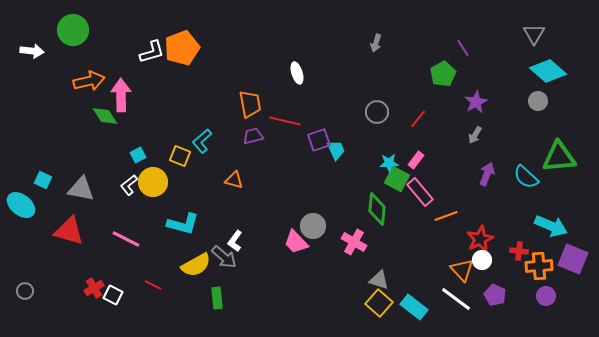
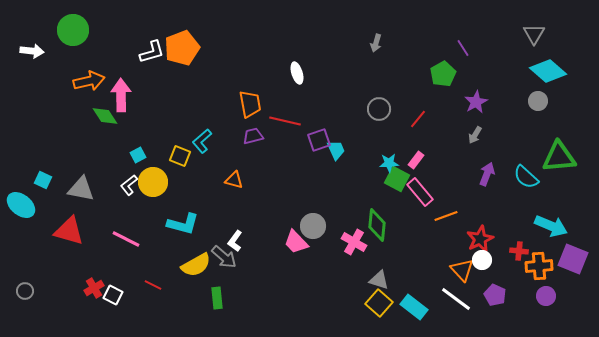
gray circle at (377, 112): moved 2 px right, 3 px up
green diamond at (377, 209): moved 16 px down
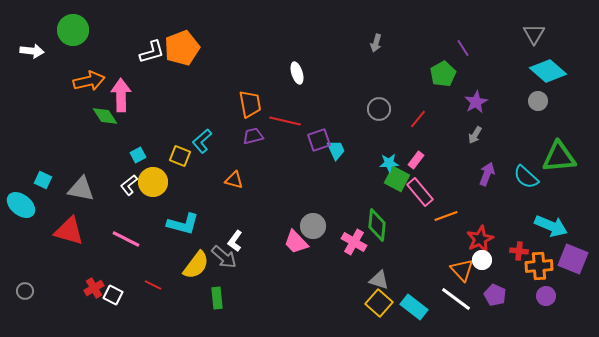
yellow semicircle at (196, 265): rotated 24 degrees counterclockwise
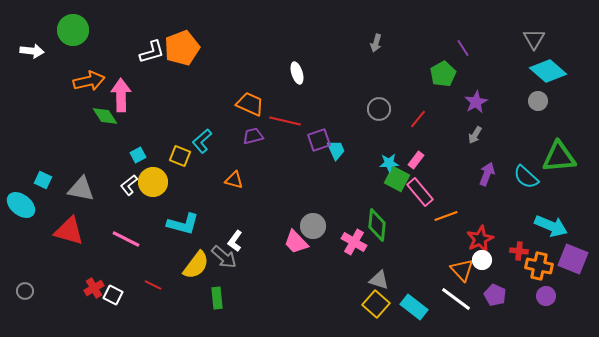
gray triangle at (534, 34): moved 5 px down
orange trapezoid at (250, 104): rotated 56 degrees counterclockwise
orange cross at (539, 266): rotated 16 degrees clockwise
yellow square at (379, 303): moved 3 px left, 1 px down
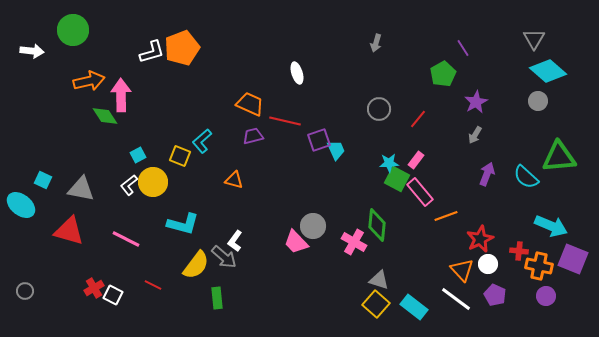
white circle at (482, 260): moved 6 px right, 4 px down
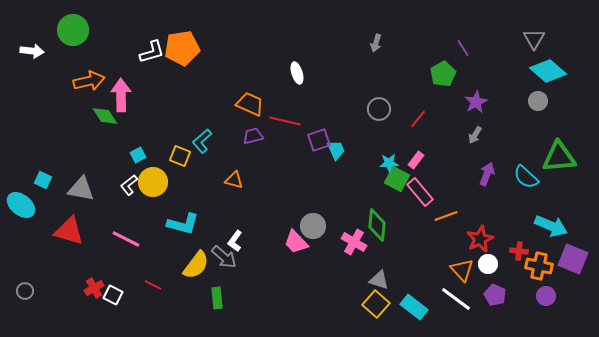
orange pentagon at (182, 48): rotated 12 degrees clockwise
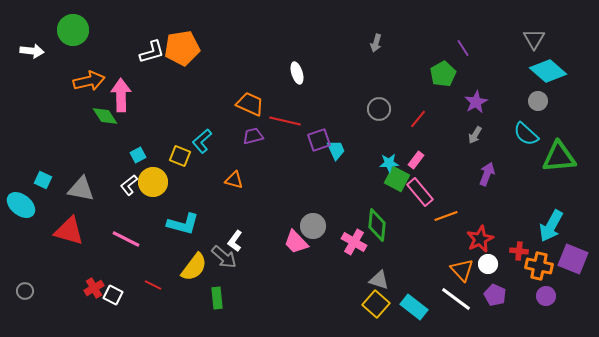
cyan semicircle at (526, 177): moved 43 px up
cyan arrow at (551, 226): rotated 96 degrees clockwise
yellow semicircle at (196, 265): moved 2 px left, 2 px down
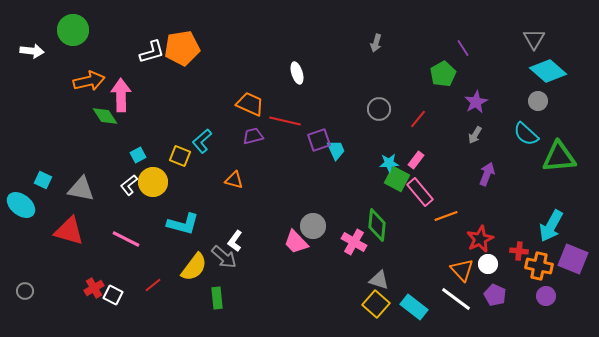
red line at (153, 285): rotated 66 degrees counterclockwise
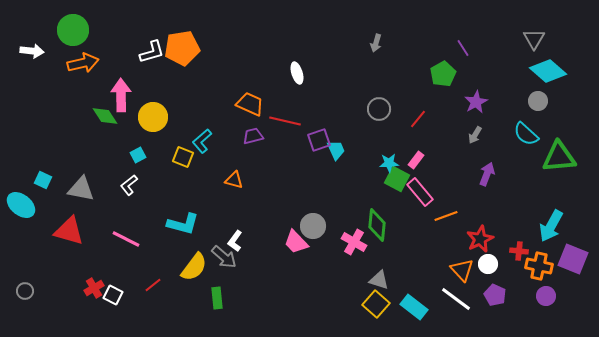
orange arrow at (89, 81): moved 6 px left, 18 px up
yellow square at (180, 156): moved 3 px right, 1 px down
yellow circle at (153, 182): moved 65 px up
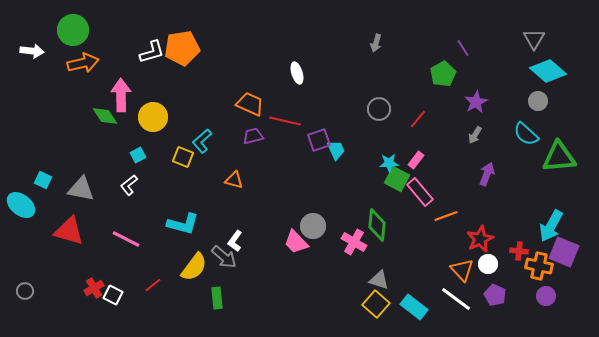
purple square at (573, 259): moved 9 px left, 7 px up
